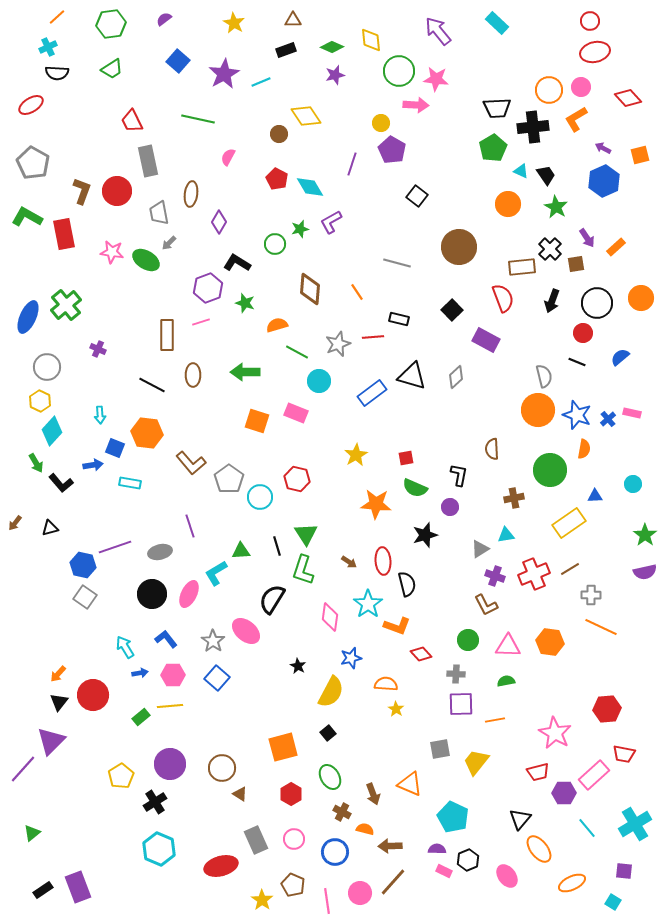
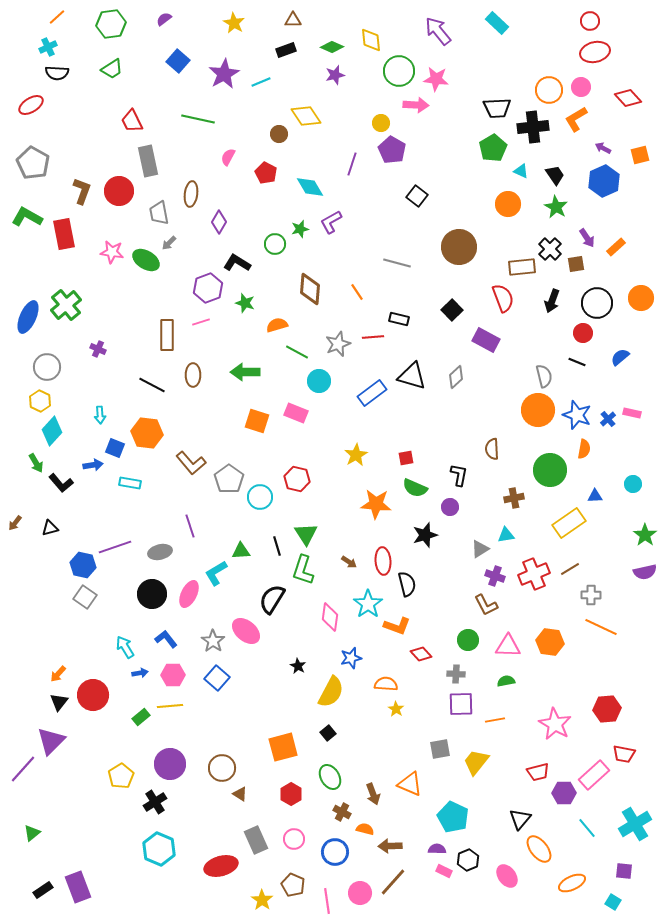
black trapezoid at (546, 175): moved 9 px right
red pentagon at (277, 179): moved 11 px left, 6 px up
red circle at (117, 191): moved 2 px right
pink star at (555, 733): moved 9 px up
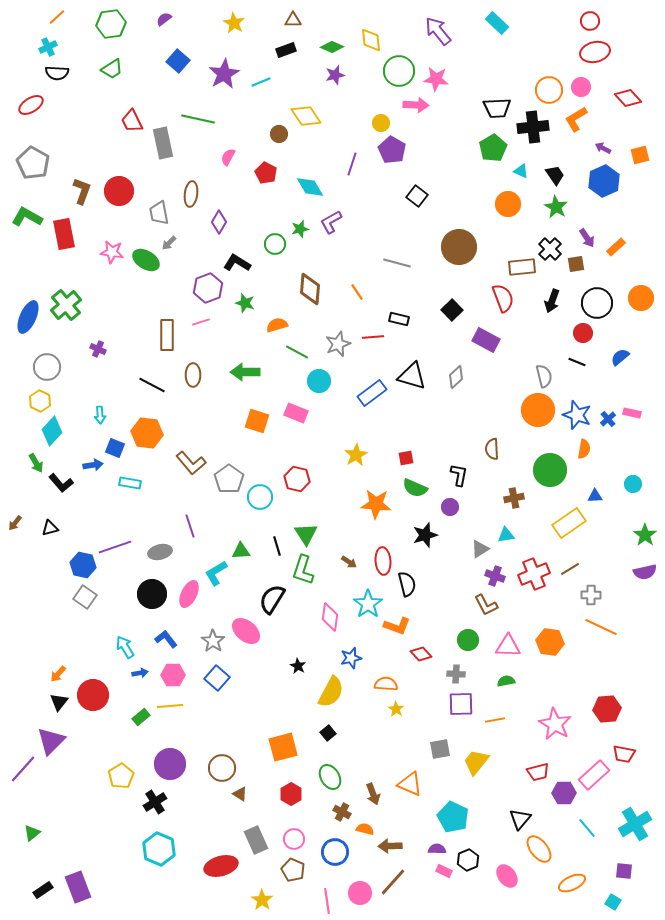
gray rectangle at (148, 161): moved 15 px right, 18 px up
brown pentagon at (293, 885): moved 15 px up
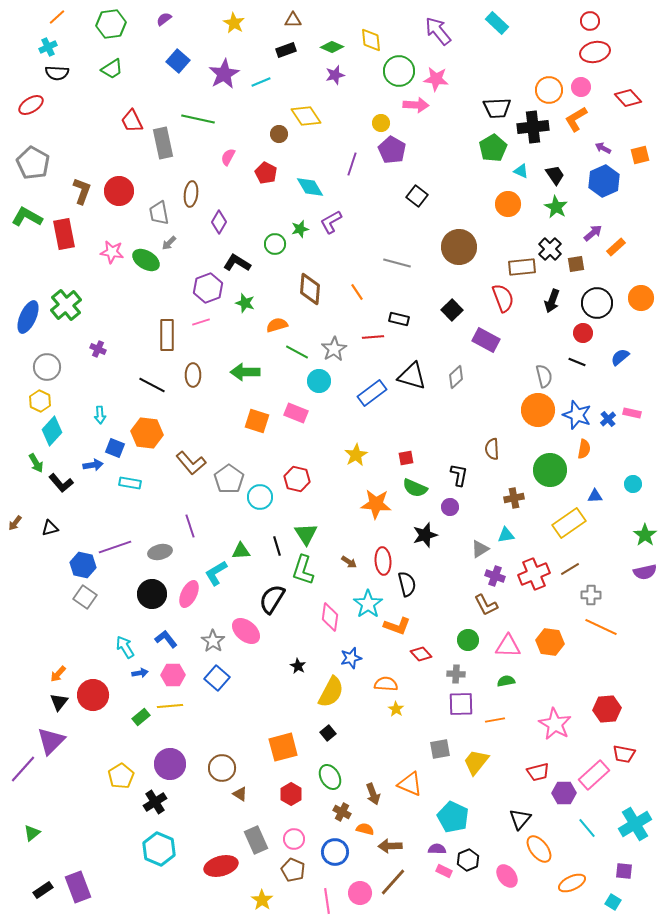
purple arrow at (587, 238): moved 6 px right, 5 px up; rotated 96 degrees counterclockwise
gray star at (338, 344): moved 4 px left, 5 px down; rotated 10 degrees counterclockwise
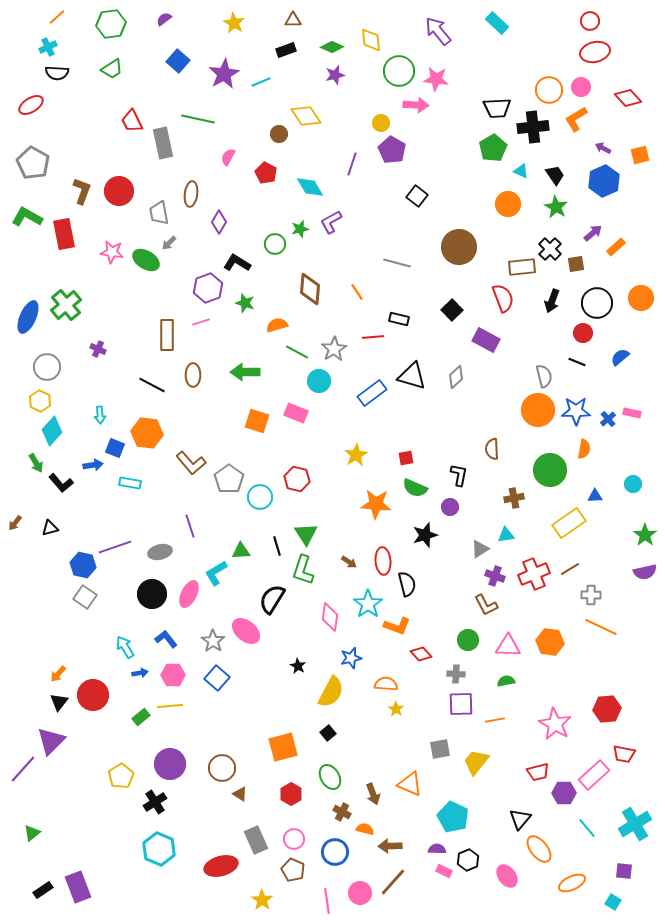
blue star at (577, 415): moved 1 px left, 4 px up; rotated 20 degrees counterclockwise
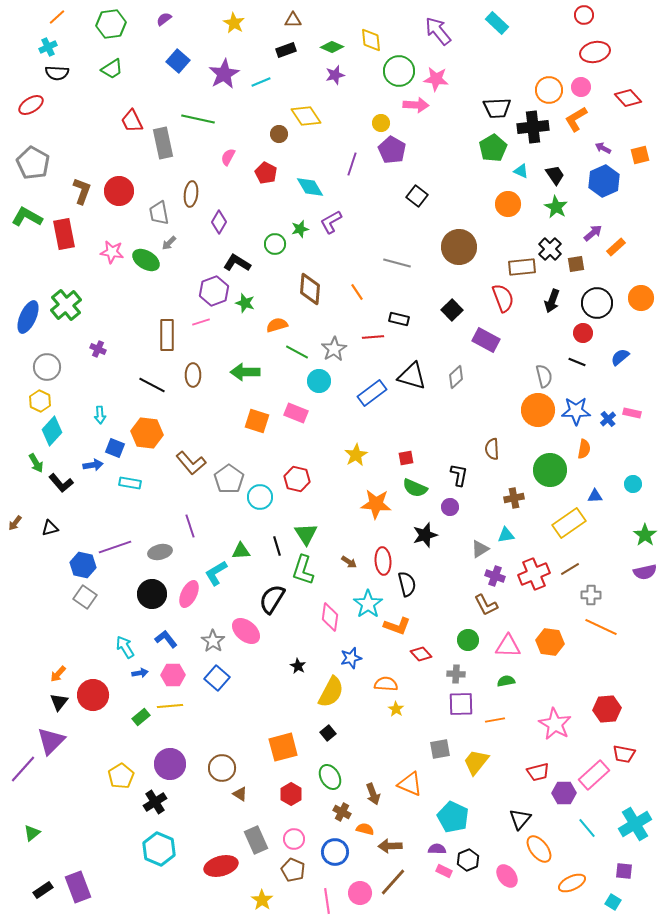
red circle at (590, 21): moved 6 px left, 6 px up
purple hexagon at (208, 288): moved 6 px right, 3 px down
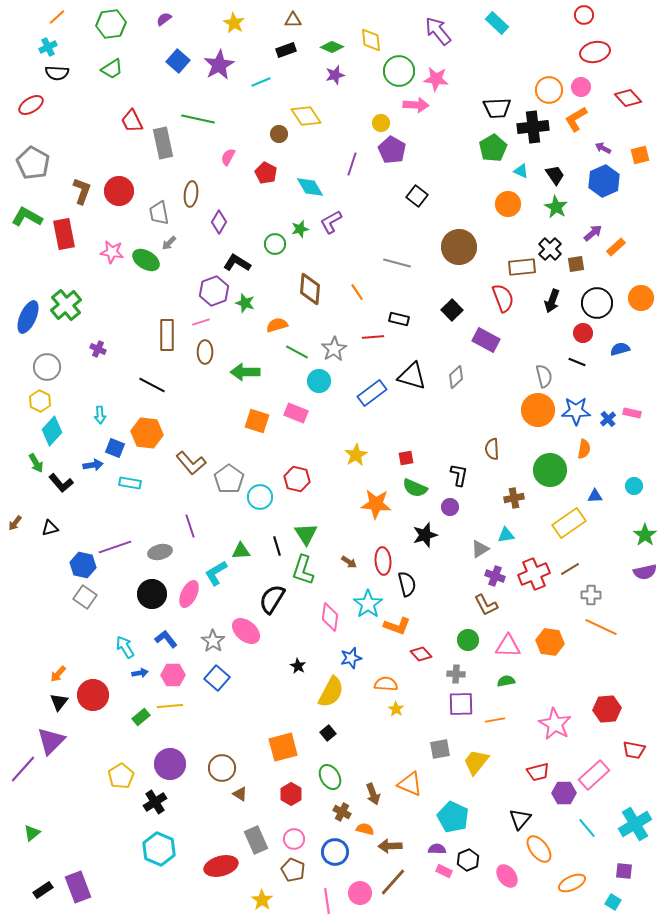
purple star at (224, 74): moved 5 px left, 9 px up
blue semicircle at (620, 357): moved 8 px up; rotated 24 degrees clockwise
brown ellipse at (193, 375): moved 12 px right, 23 px up
cyan circle at (633, 484): moved 1 px right, 2 px down
red trapezoid at (624, 754): moved 10 px right, 4 px up
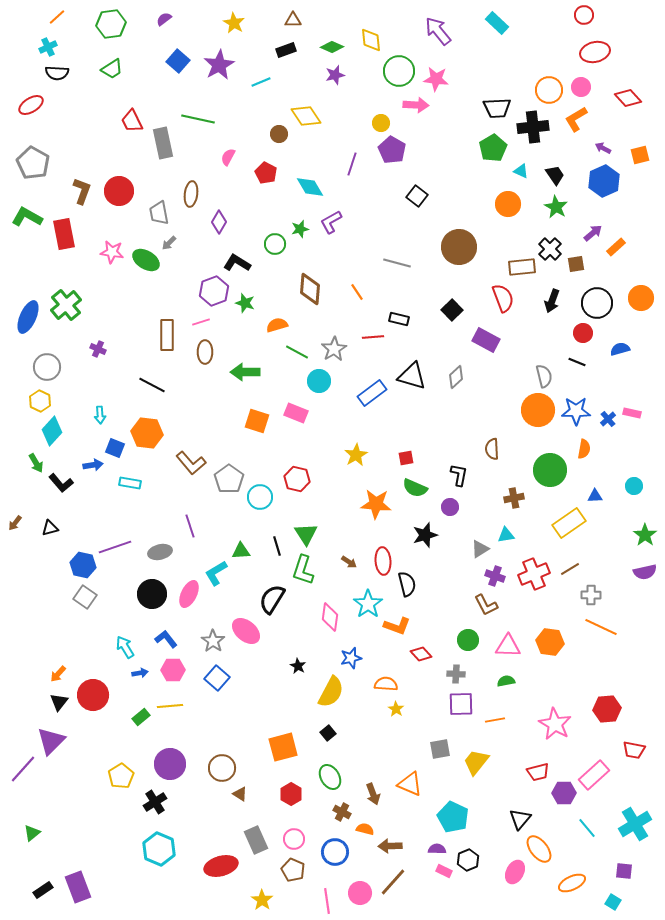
pink hexagon at (173, 675): moved 5 px up
pink ellipse at (507, 876): moved 8 px right, 4 px up; rotated 65 degrees clockwise
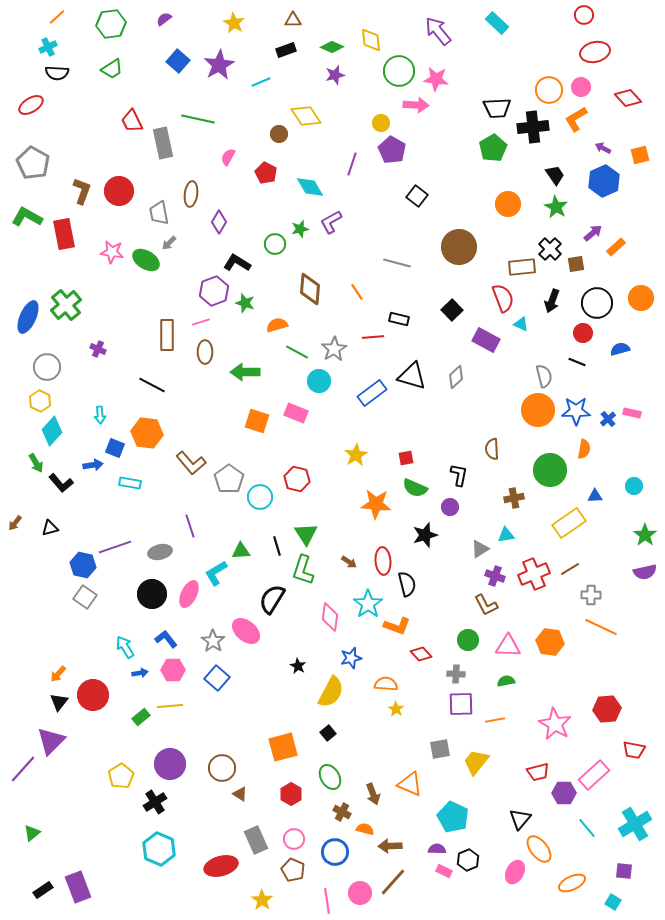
cyan triangle at (521, 171): moved 153 px down
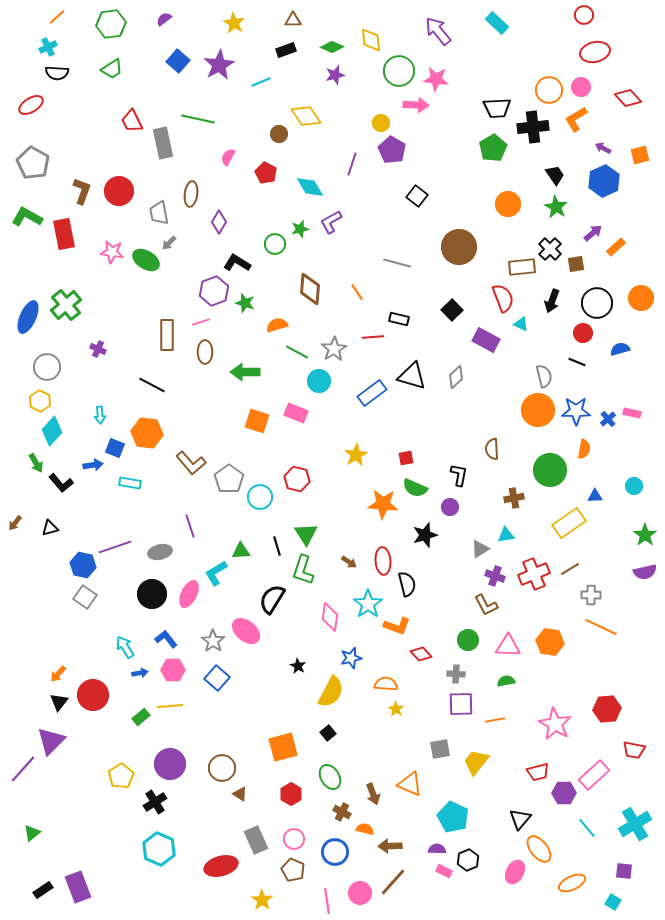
orange star at (376, 504): moved 7 px right
